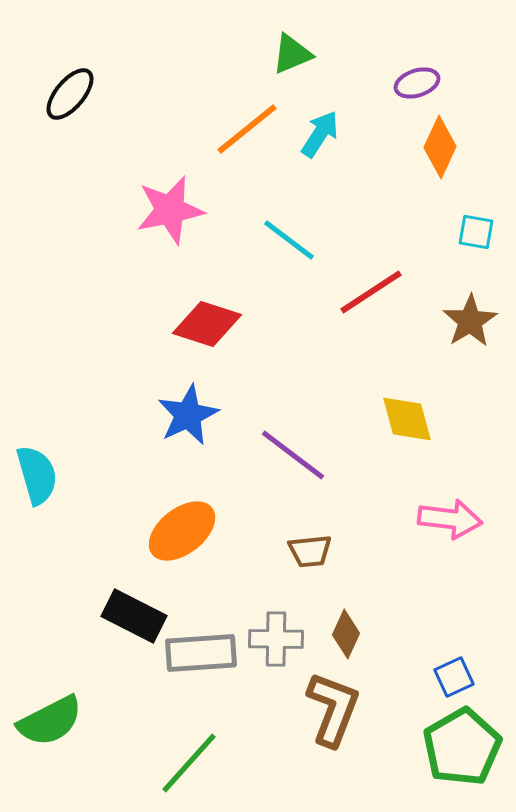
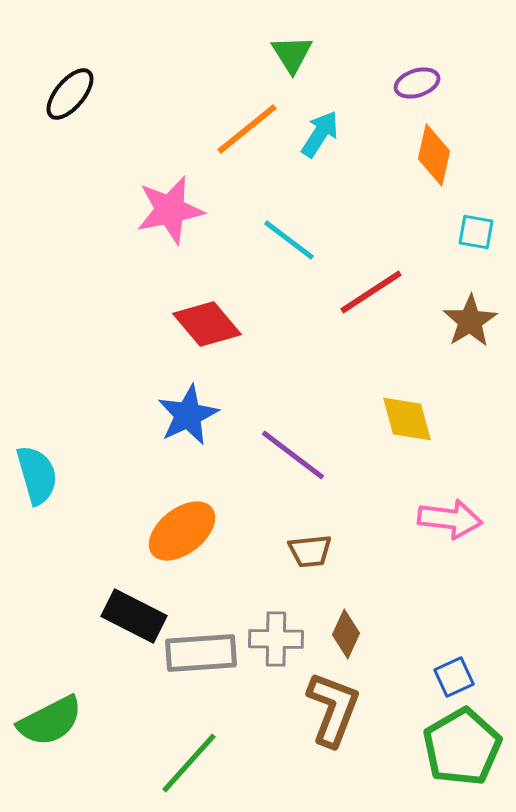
green triangle: rotated 39 degrees counterclockwise
orange diamond: moved 6 px left, 8 px down; rotated 12 degrees counterclockwise
red diamond: rotated 32 degrees clockwise
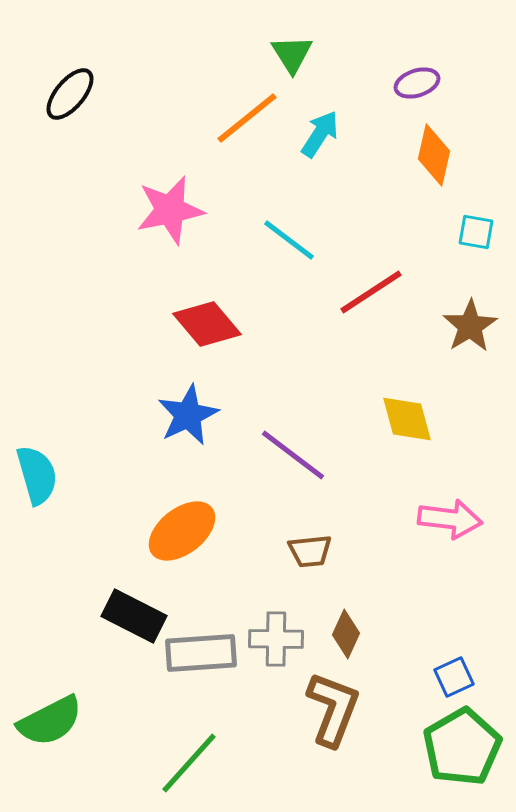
orange line: moved 11 px up
brown star: moved 5 px down
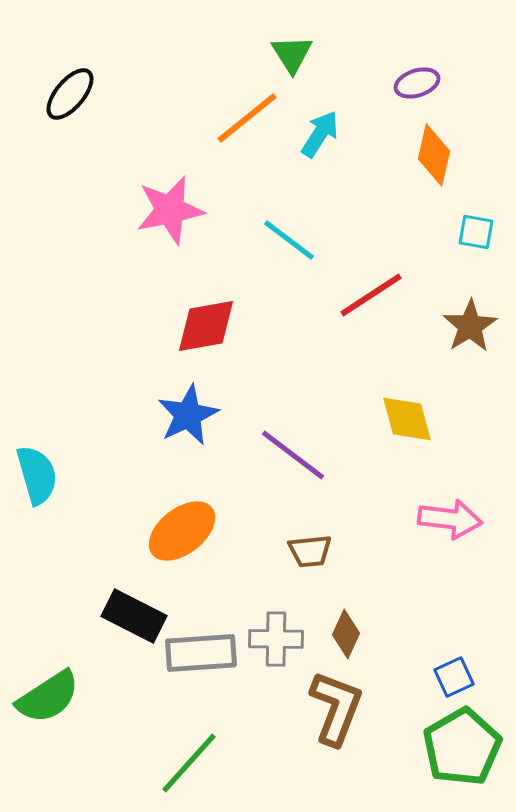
red line: moved 3 px down
red diamond: moved 1 px left, 2 px down; rotated 60 degrees counterclockwise
brown L-shape: moved 3 px right, 1 px up
green semicircle: moved 2 px left, 24 px up; rotated 6 degrees counterclockwise
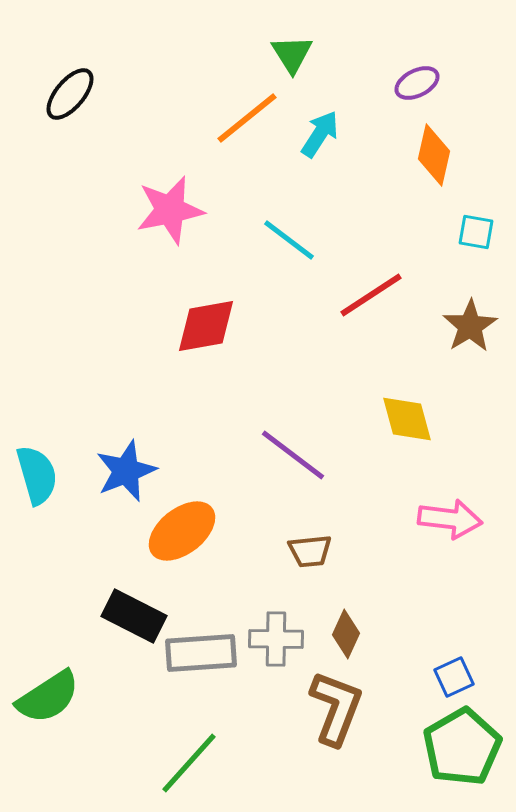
purple ellipse: rotated 9 degrees counterclockwise
blue star: moved 62 px left, 56 px down; rotated 4 degrees clockwise
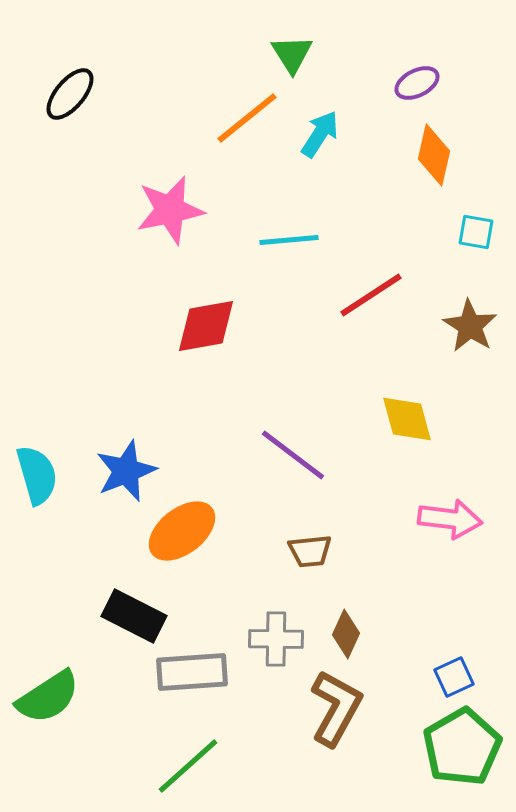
cyan line: rotated 42 degrees counterclockwise
brown star: rotated 8 degrees counterclockwise
gray rectangle: moved 9 px left, 19 px down
brown L-shape: rotated 8 degrees clockwise
green line: moved 1 px left, 3 px down; rotated 6 degrees clockwise
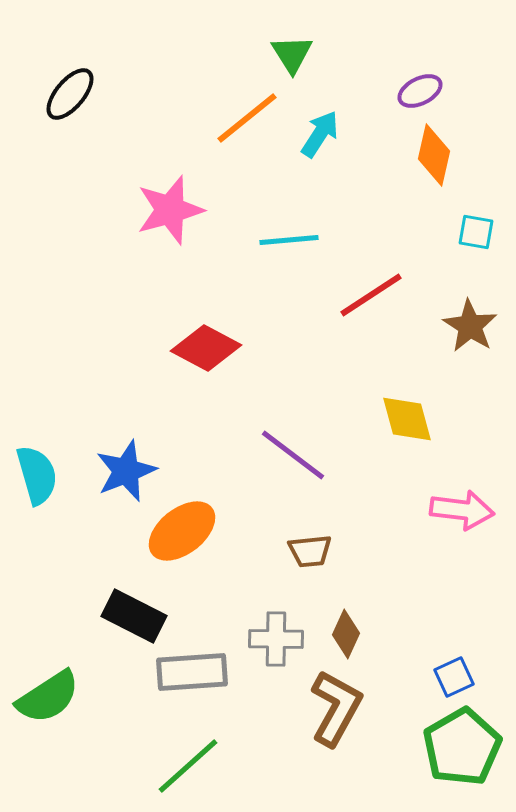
purple ellipse: moved 3 px right, 8 px down
pink star: rotated 4 degrees counterclockwise
red diamond: moved 22 px down; rotated 38 degrees clockwise
pink arrow: moved 12 px right, 9 px up
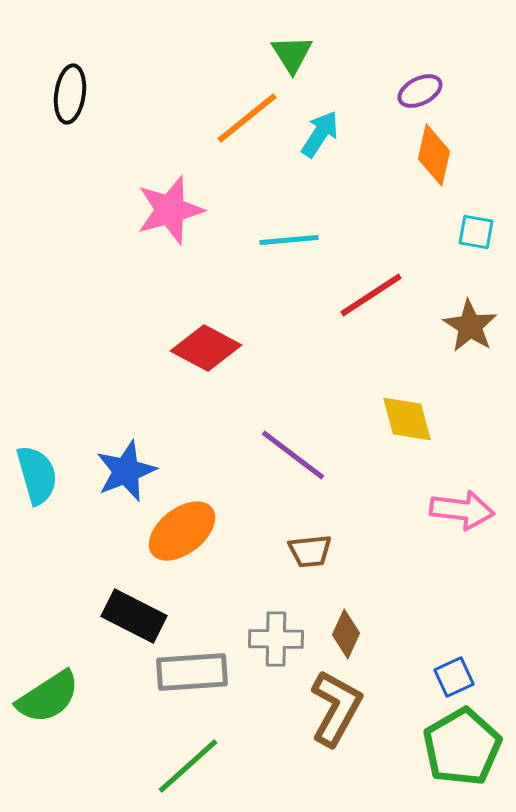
black ellipse: rotated 32 degrees counterclockwise
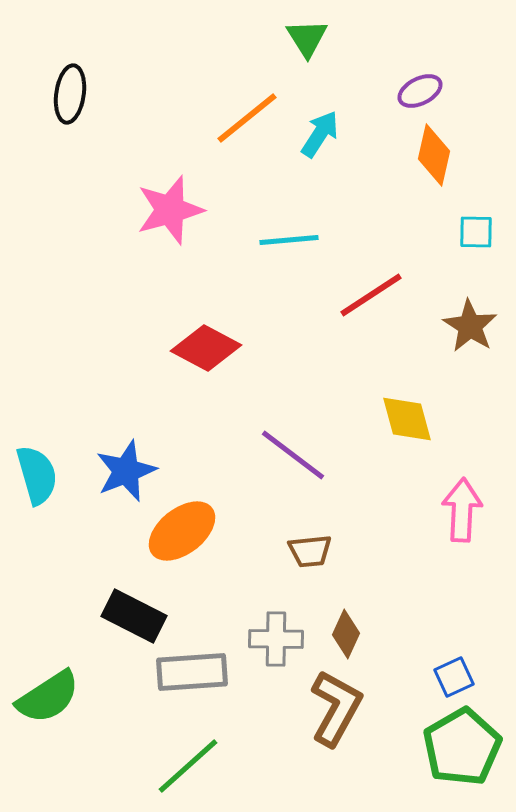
green triangle: moved 15 px right, 16 px up
cyan square: rotated 9 degrees counterclockwise
pink arrow: rotated 94 degrees counterclockwise
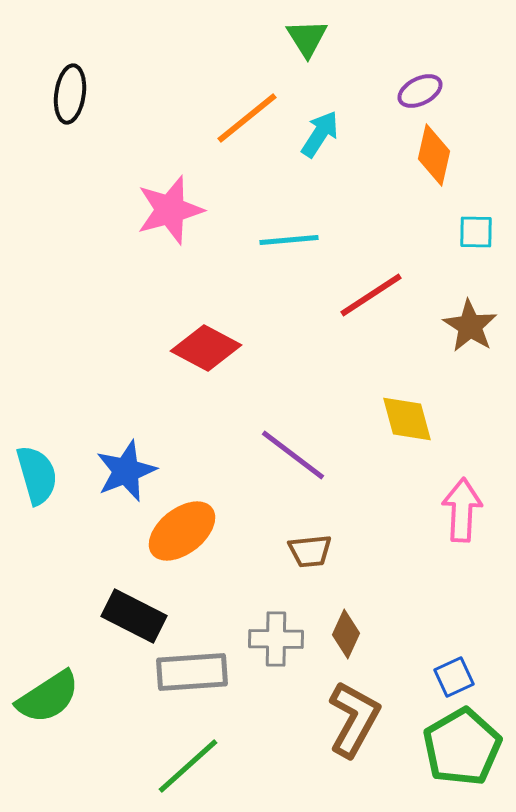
brown L-shape: moved 18 px right, 11 px down
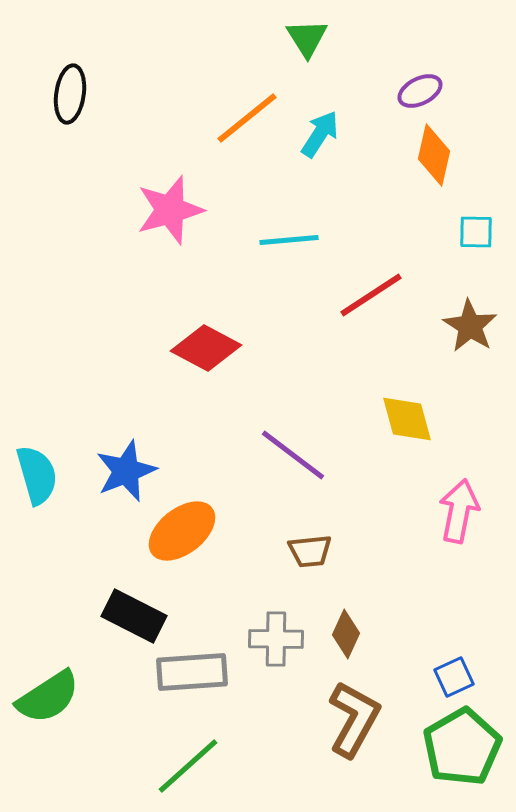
pink arrow: moved 3 px left, 1 px down; rotated 8 degrees clockwise
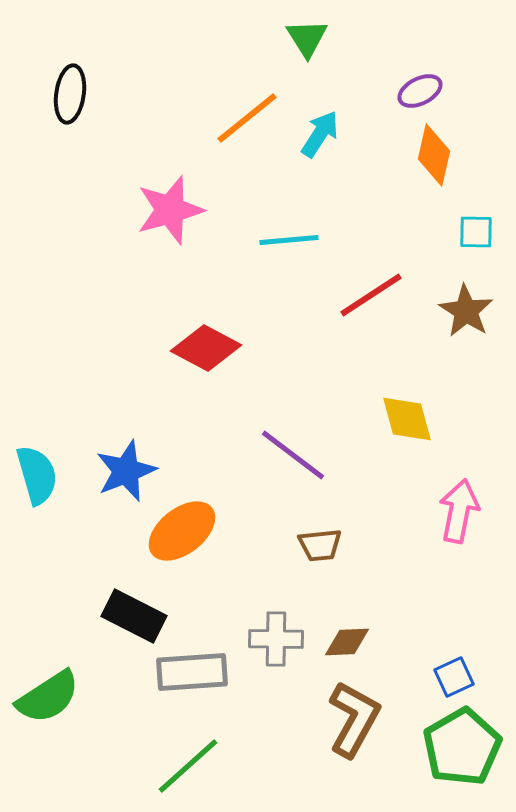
brown star: moved 4 px left, 15 px up
brown trapezoid: moved 10 px right, 6 px up
brown diamond: moved 1 px right, 8 px down; rotated 63 degrees clockwise
